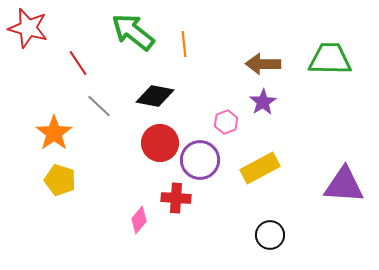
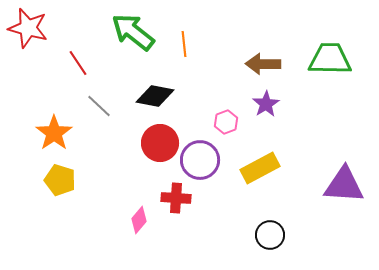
purple star: moved 3 px right, 2 px down
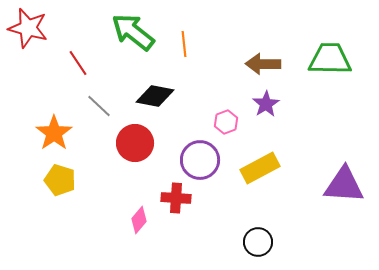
red circle: moved 25 px left
black circle: moved 12 px left, 7 px down
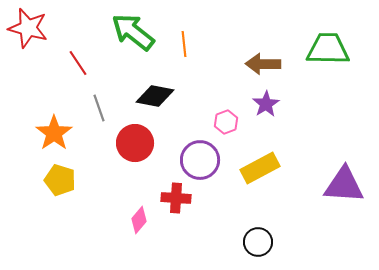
green trapezoid: moved 2 px left, 10 px up
gray line: moved 2 px down; rotated 28 degrees clockwise
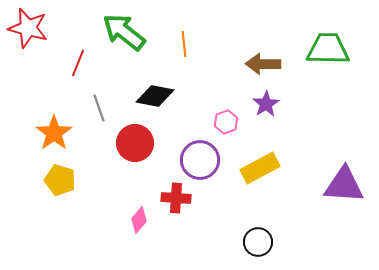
green arrow: moved 9 px left
red line: rotated 56 degrees clockwise
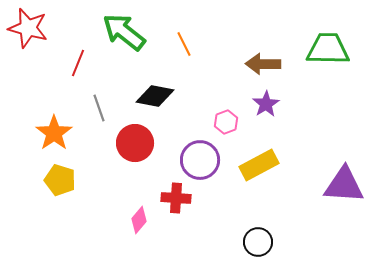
orange line: rotated 20 degrees counterclockwise
yellow rectangle: moved 1 px left, 3 px up
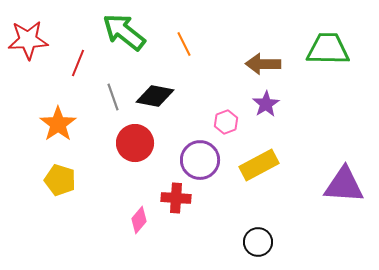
red star: moved 12 px down; rotated 18 degrees counterclockwise
gray line: moved 14 px right, 11 px up
orange star: moved 4 px right, 9 px up
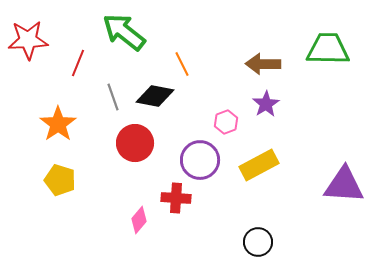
orange line: moved 2 px left, 20 px down
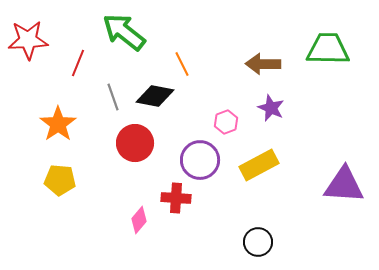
purple star: moved 5 px right, 4 px down; rotated 16 degrees counterclockwise
yellow pentagon: rotated 12 degrees counterclockwise
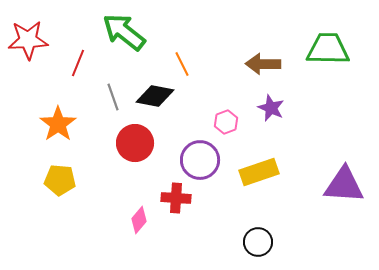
yellow rectangle: moved 7 px down; rotated 9 degrees clockwise
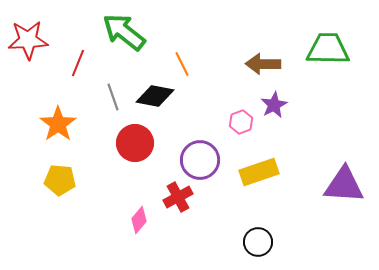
purple star: moved 3 px right, 3 px up; rotated 20 degrees clockwise
pink hexagon: moved 15 px right
red cross: moved 2 px right, 1 px up; rotated 32 degrees counterclockwise
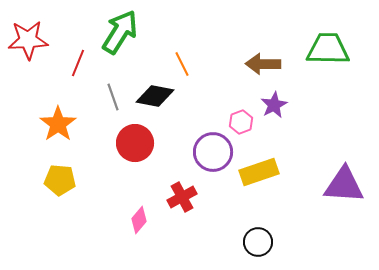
green arrow: moved 4 px left; rotated 84 degrees clockwise
purple circle: moved 13 px right, 8 px up
red cross: moved 4 px right
